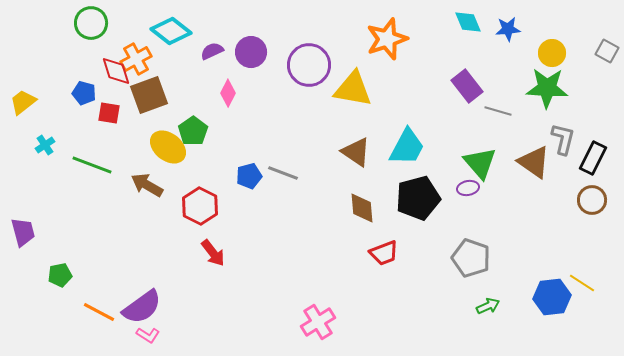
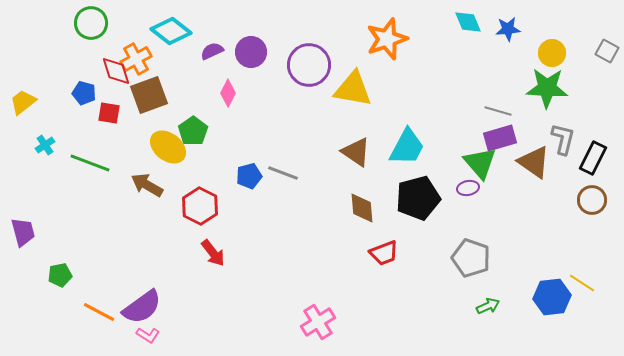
purple rectangle at (467, 86): moved 33 px right, 52 px down; rotated 68 degrees counterclockwise
green line at (92, 165): moved 2 px left, 2 px up
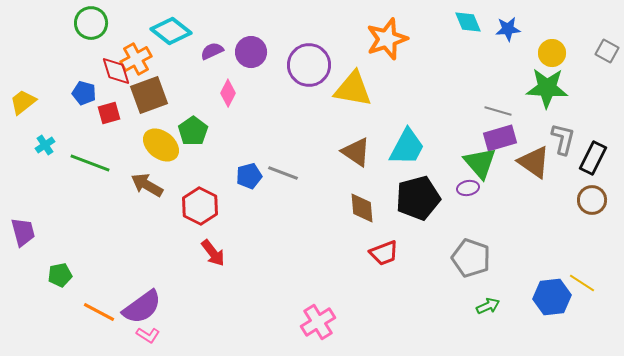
red square at (109, 113): rotated 25 degrees counterclockwise
yellow ellipse at (168, 147): moved 7 px left, 2 px up
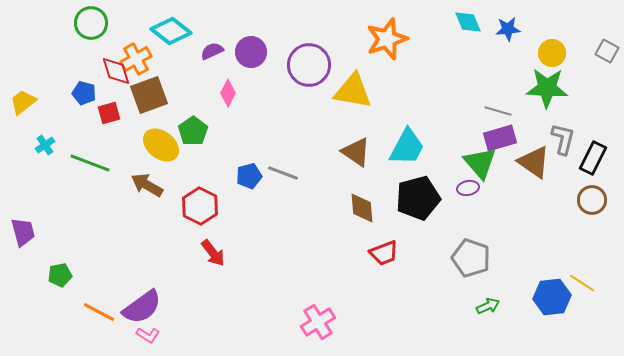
yellow triangle at (353, 89): moved 2 px down
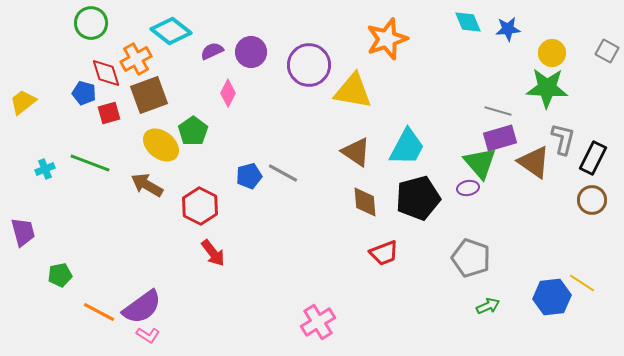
red diamond at (116, 71): moved 10 px left, 2 px down
cyan cross at (45, 145): moved 24 px down; rotated 12 degrees clockwise
gray line at (283, 173): rotated 8 degrees clockwise
brown diamond at (362, 208): moved 3 px right, 6 px up
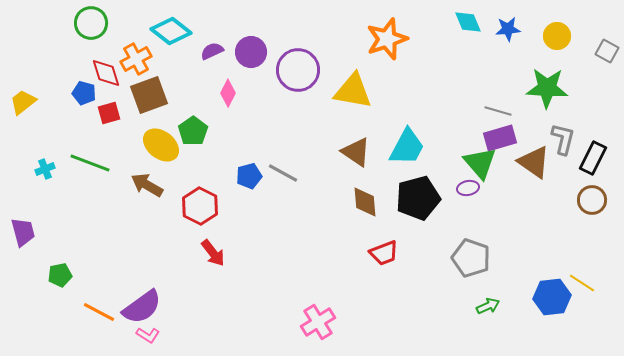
yellow circle at (552, 53): moved 5 px right, 17 px up
purple circle at (309, 65): moved 11 px left, 5 px down
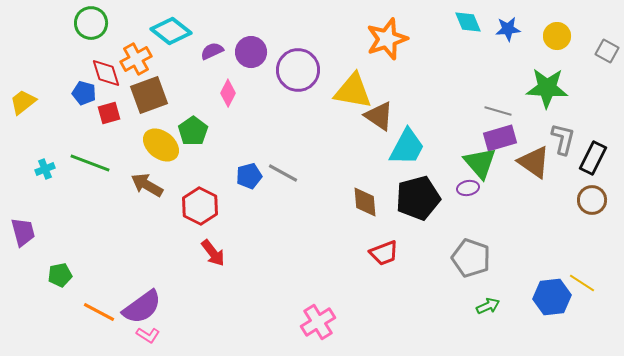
brown triangle at (356, 152): moved 23 px right, 36 px up
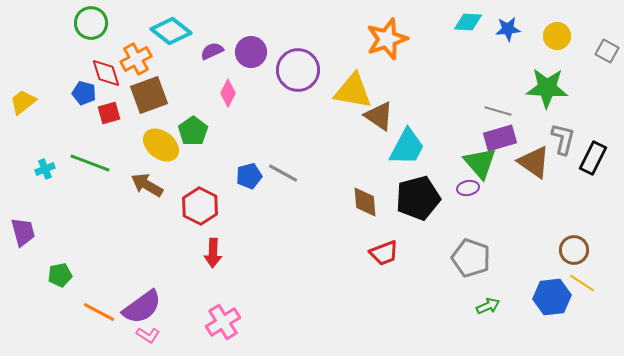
cyan diamond at (468, 22): rotated 64 degrees counterclockwise
brown circle at (592, 200): moved 18 px left, 50 px down
red arrow at (213, 253): rotated 40 degrees clockwise
pink cross at (318, 322): moved 95 px left
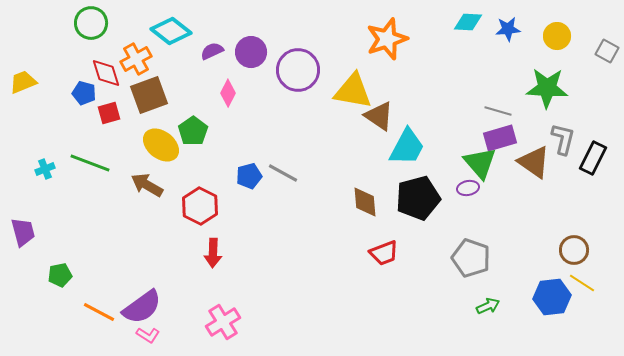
yellow trapezoid at (23, 102): moved 20 px up; rotated 16 degrees clockwise
